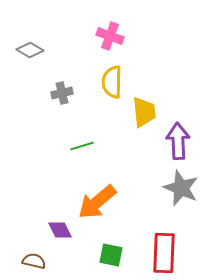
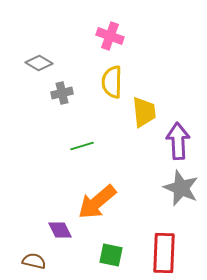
gray diamond: moved 9 px right, 13 px down
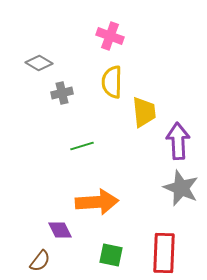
orange arrow: rotated 144 degrees counterclockwise
brown semicircle: moved 6 px right; rotated 115 degrees clockwise
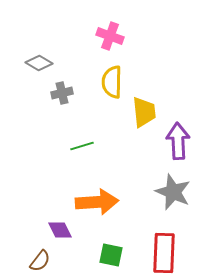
gray star: moved 8 px left, 4 px down
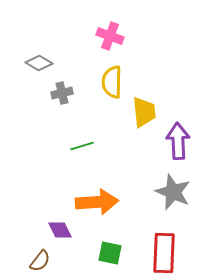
green square: moved 1 px left, 2 px up
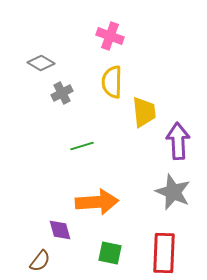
gray diamond: moved 2 px right
gray cross: rotated 15 degrees counterclockwise
purple diamond: rotated 10 degrees clockwise
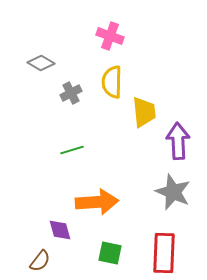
gray cross: moved 9 px right
green line: moved 10 px left, 4 px down
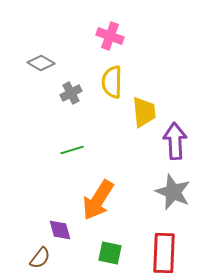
purple arrow: moved 3 px left
orange arrow: moved 1 px right, 2 px up; rotated 126 degrees clockwise
brown semicircle: moved 3 px up
